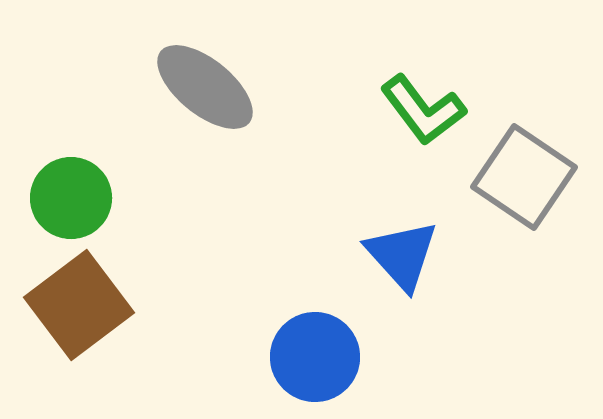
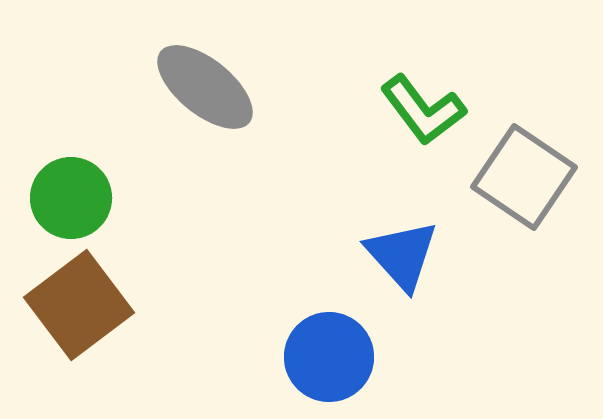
blue circle: moved 14 px right
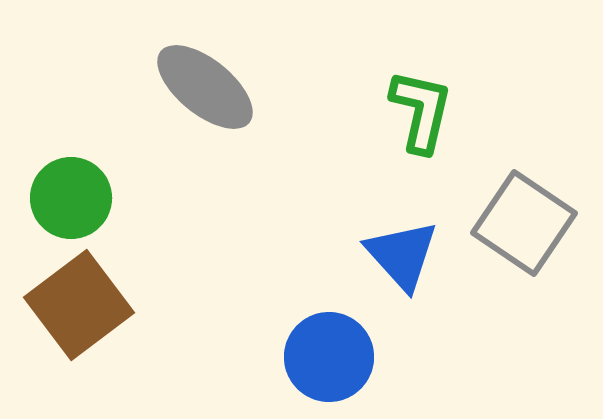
green L-shape: moved 2 px left, 1 px down; rotated 130 degrees counterclockwise
gray square: moved 46 px down
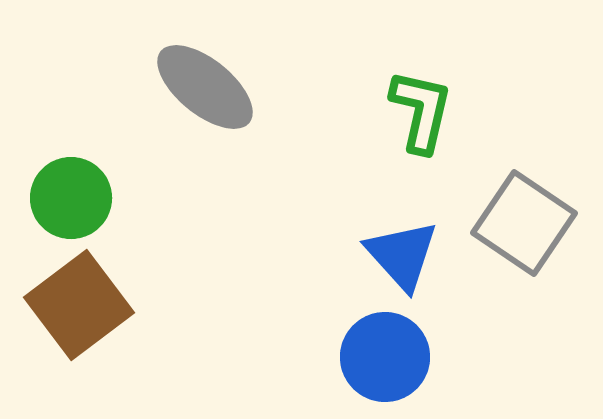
blue circle: moved 56 px right
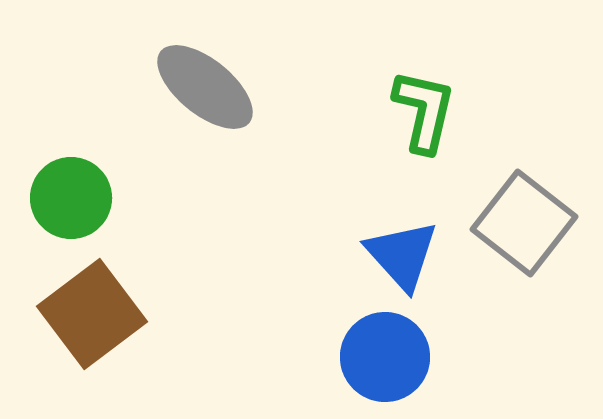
green L-shape: moved 3 px right
gray square: rotated 4 degrees clockwise
brown square: moved 13 px right, 9 px down
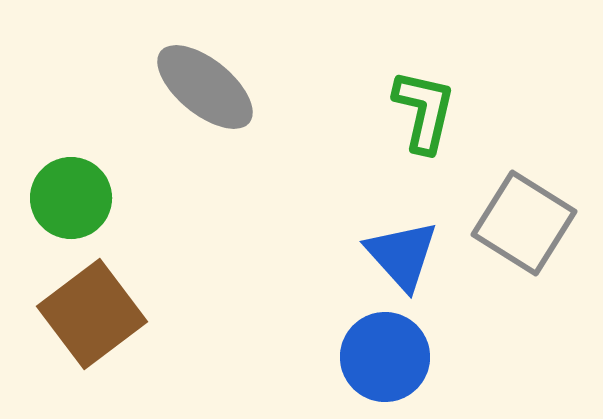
gray square: rotated 6 degrees counterclockwise
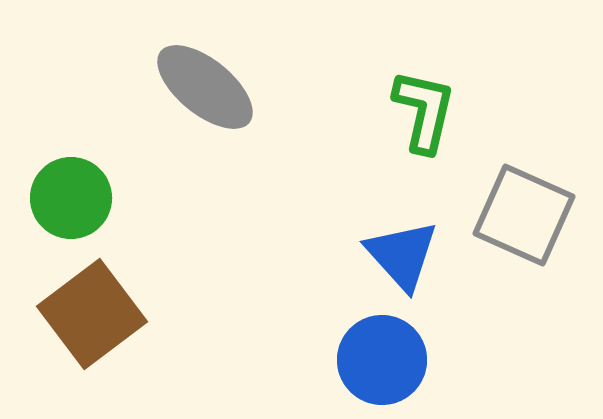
gray square: moved 8 px up; rotated 8 degrees counterclockwise
blue circle: moved 3 px left, 3 px down
